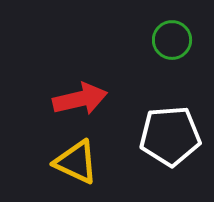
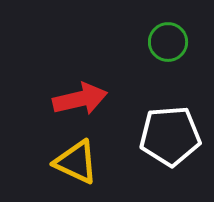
green circle: moved 4 px left, 2 px down
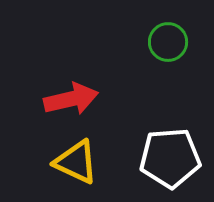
red arrow: moved 9 px left
white pentagon: moved 22 px down
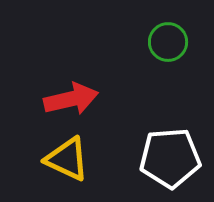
yellow triangle: moved 9 px left, 3 px up
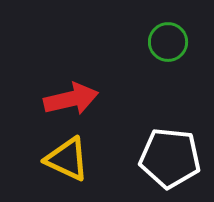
white pentagon: rotated 10 degrees clockwise
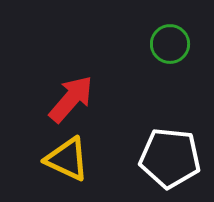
green circle: moved 2 px right, 2 px down
red arrow: rotated 36 degrees counterclockwise
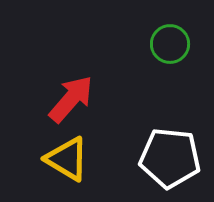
yellow triangle: rotated 6 degrees clockwise
